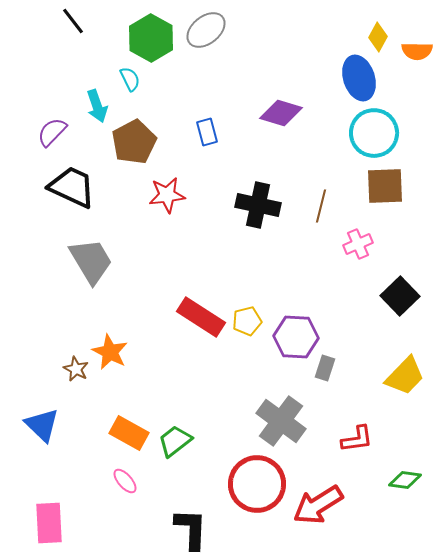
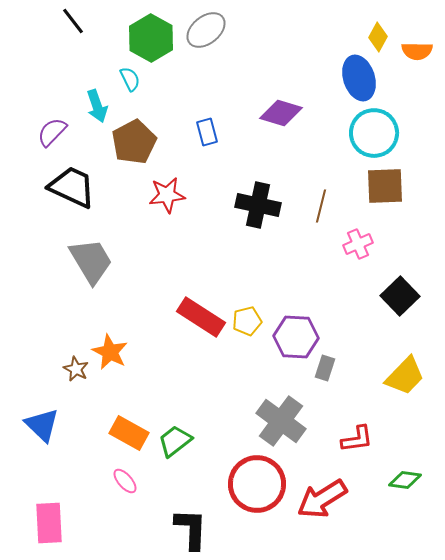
red arrow: moved 4 px right, 6 px up
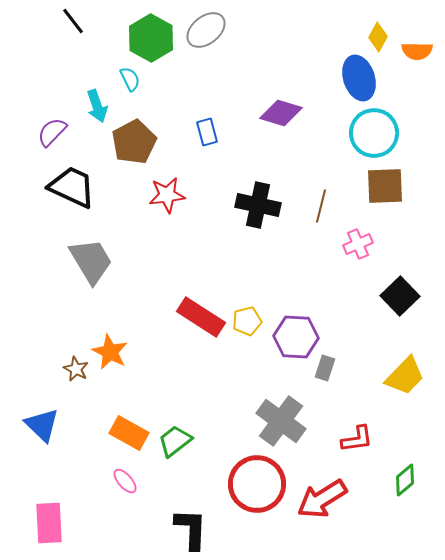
green diamond: rotated 48 degrees counterclockwise
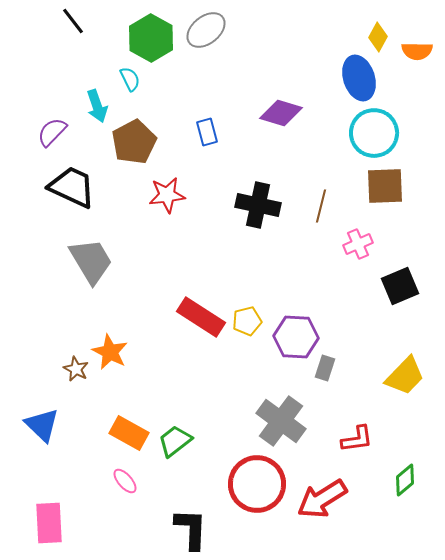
black square: moved 10 px up; rotated 21 degrees clockwise
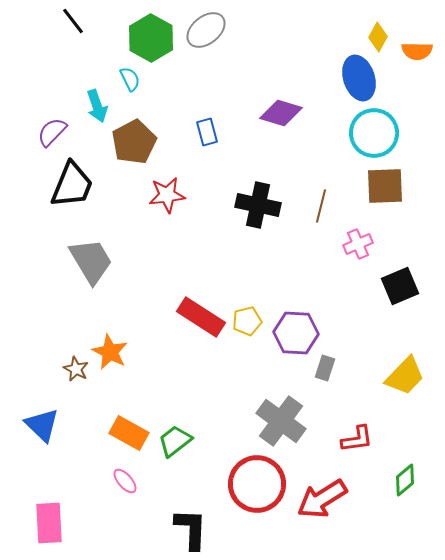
black trapezoid: moved 2 px up; rotated 87 degrees clockwise
purple hexagon: moved 4 px up
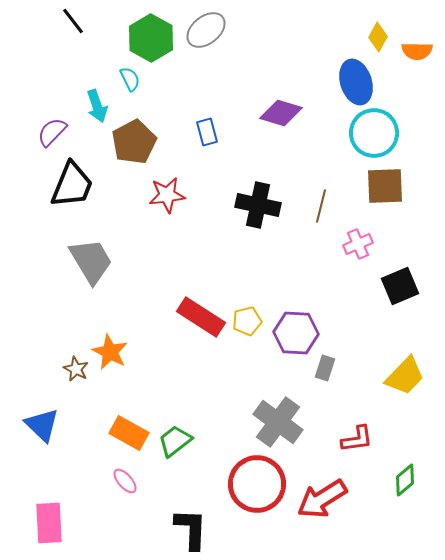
blue ellipse: moved 3 px left, 4 px down
gray cross: moved 3 px left, 1 px down
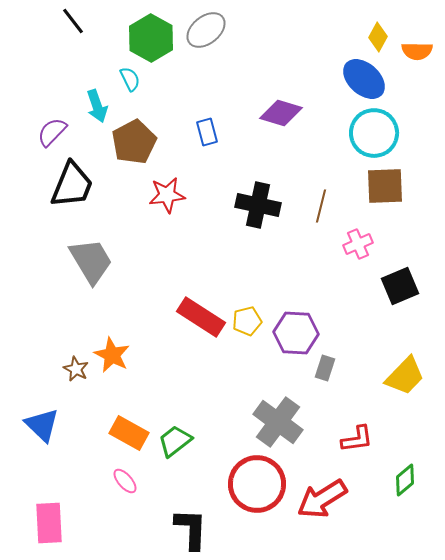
blue ellipse: moved 8 px right, 3 px up; rotated 30 degrees counterclockwise
orange star: moved 2 px right, 3 px down
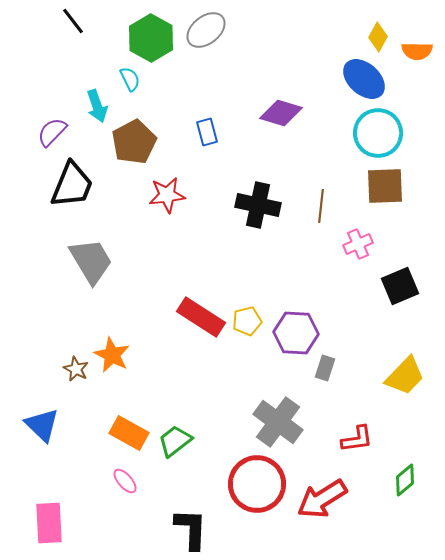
cyan circle: moved 4 px right
brown line: rotated 8 degrees counterclockwise
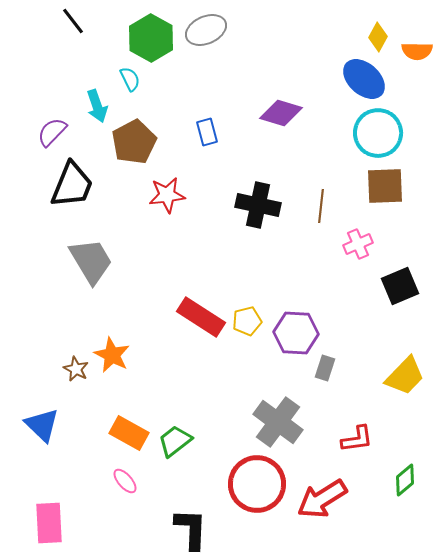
gray ellipse: rotated 15 degrees clockwise
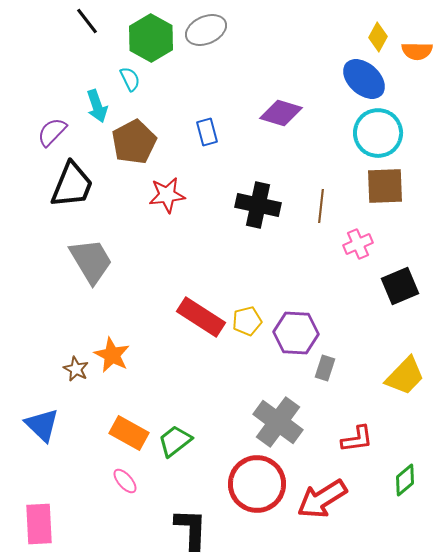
black line: moved 14 px right
pink rectangle: moved 10 px left, 1 px down
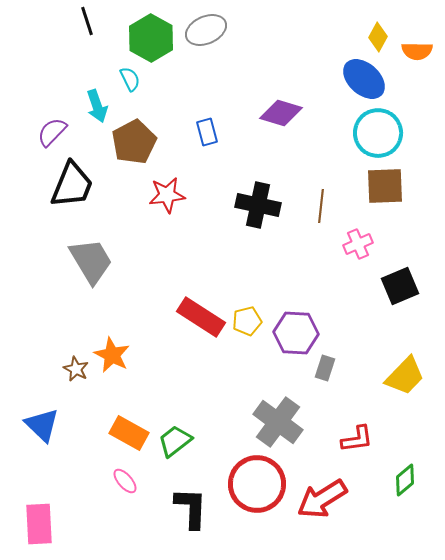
black line: rotated 20 degrees clockwise
black L-shape: moved 21 px up
